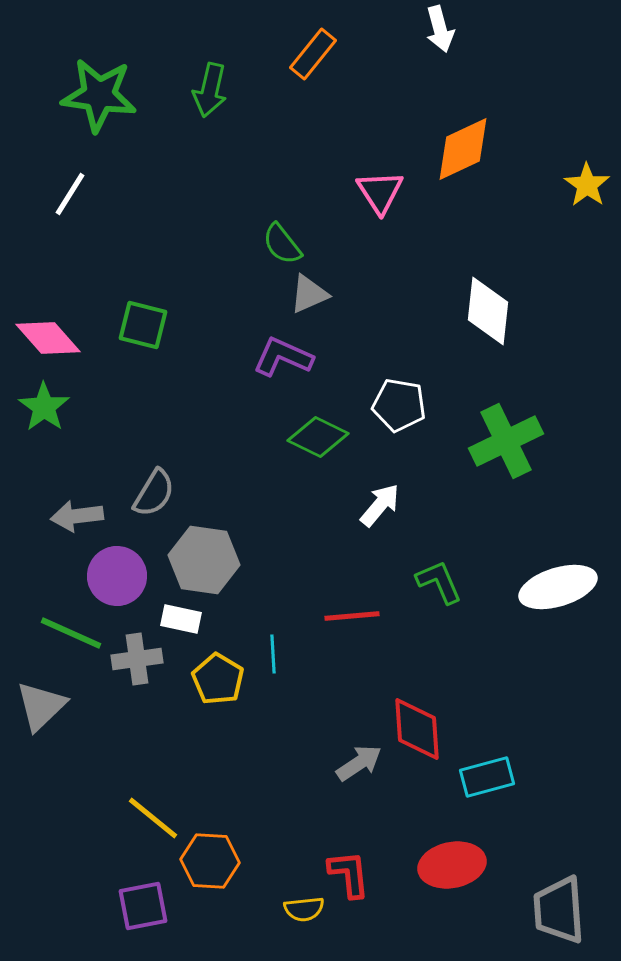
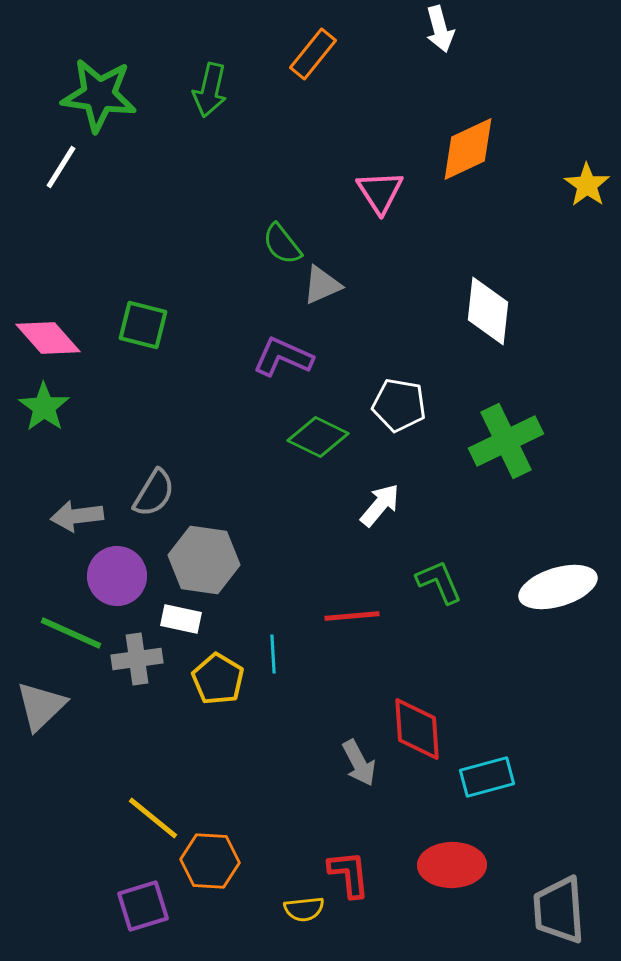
orange diamond at (463, 149): moved 5 px right
white line at (70, 194): moved 9 px left, 27 px up
gray triangle at (309, 294): moved 13 px right, 9 px up
gray arrow at (359, 763): rotated 96 degrees clockwise
red ellipse at (452, 865): rotated 10 degrees clockwise
purple square at (143, 906): rotated 6 degrees counterclockwise
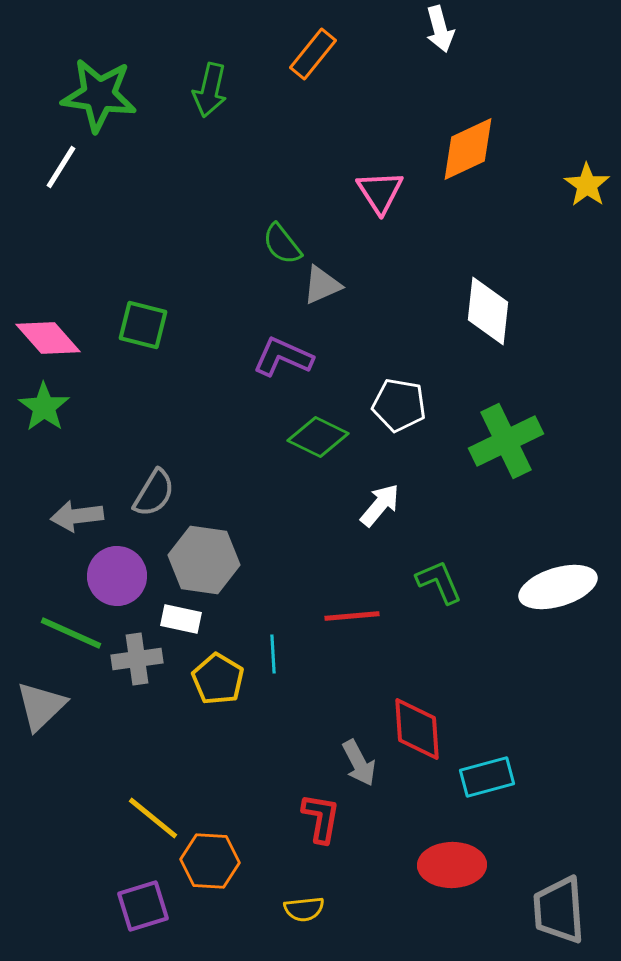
red L-shape at (349, 874): moved 28 px left, 56 px up; rotated 16 degrees clockwise
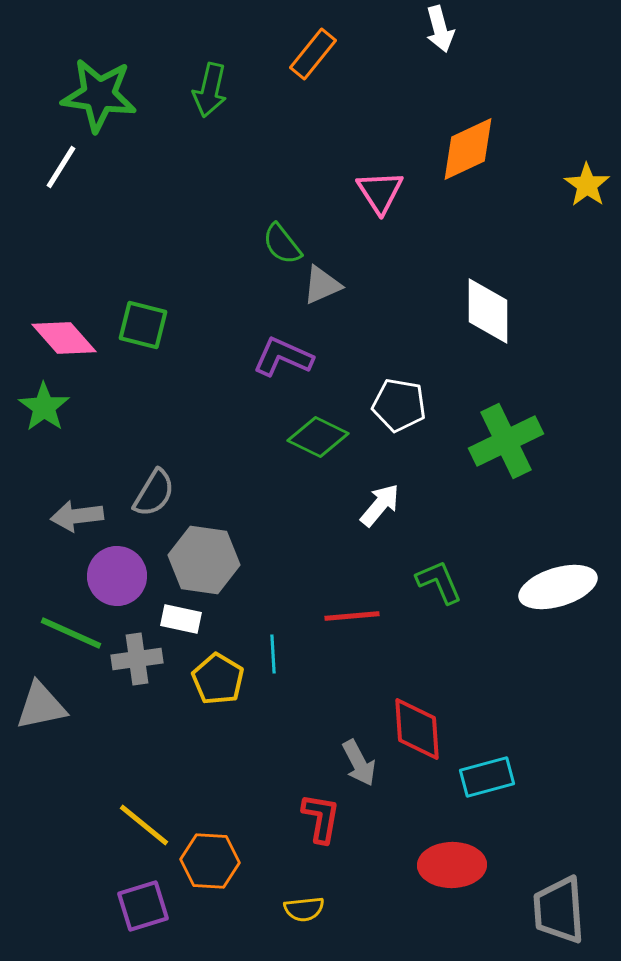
white diamond at (488, 311): rotated 6 degrees counterclockwise
pink diamond at (48, 338): moved 16 px right
gray triangle at (41, 706): rotated 32 degrees clockwise
yellow line at (153, 818): moved 9 px left, 7 px down
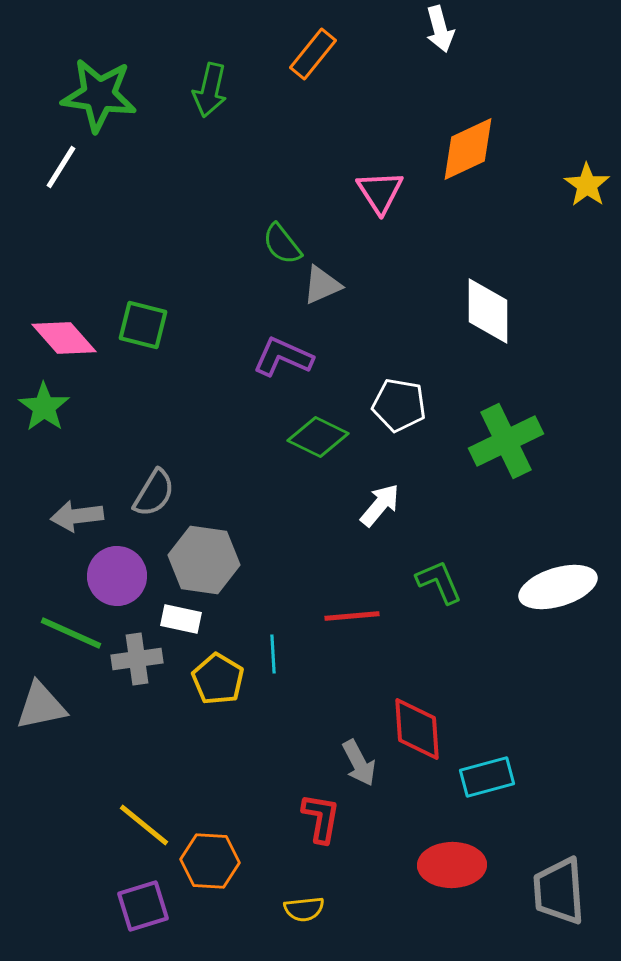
gray trapezoid at (559, 910): moved 19 px up
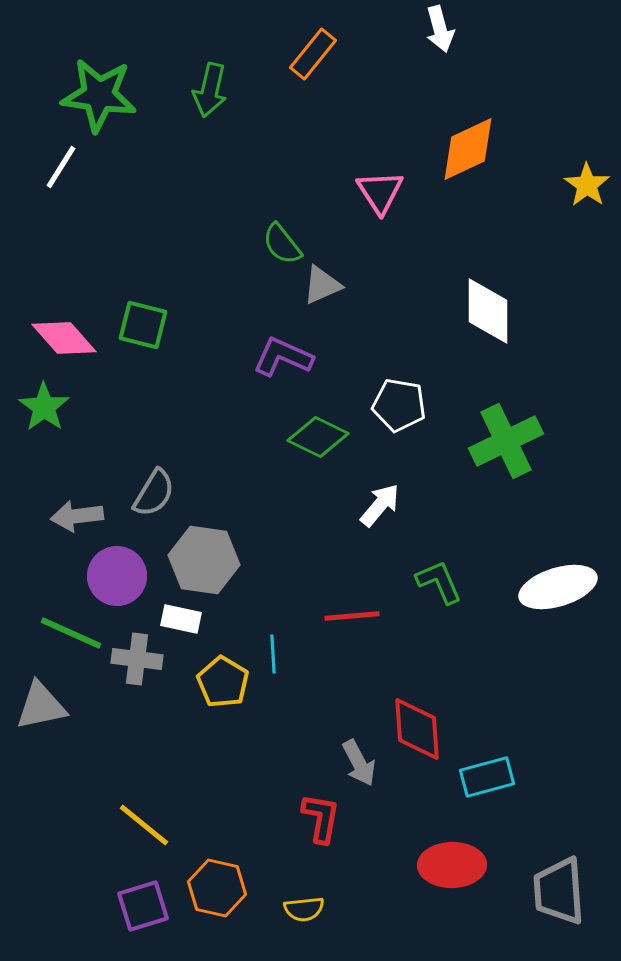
gray cross at (137, 659): rotated 15 degrees clockwise
yellow pentagon at (218, 679): moved 5 px right, 3 px down
orange hexagon at (210, 861): moved 7 px right, 27 px down; rotated 10 degrees clockwise
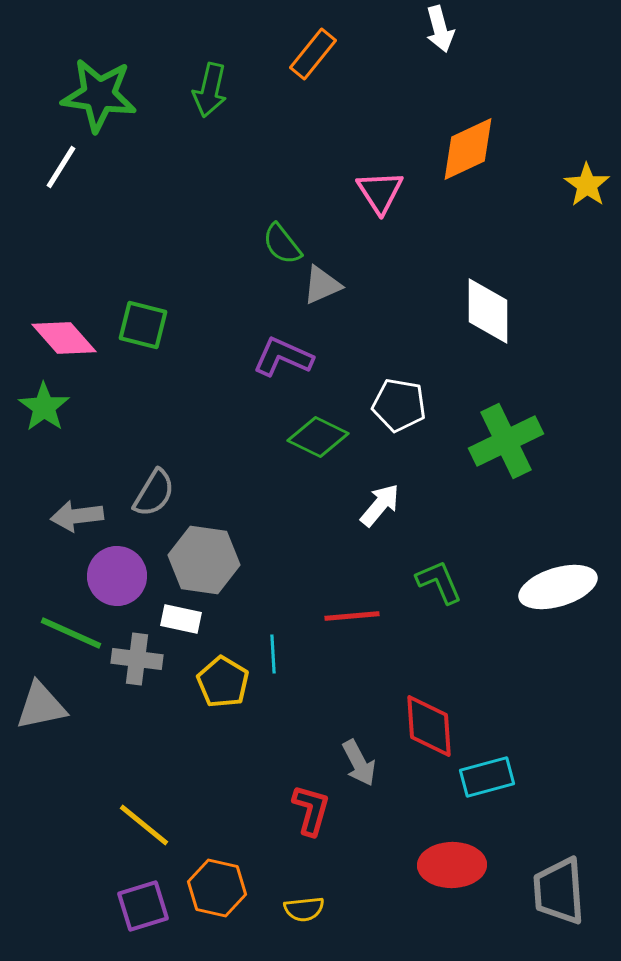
red diamond at (417, 729): moved 12 px right, 3 px up
red L-shape at (321, 818): moved 10 px left, 8 px up; rotated 6 degrees clockwise
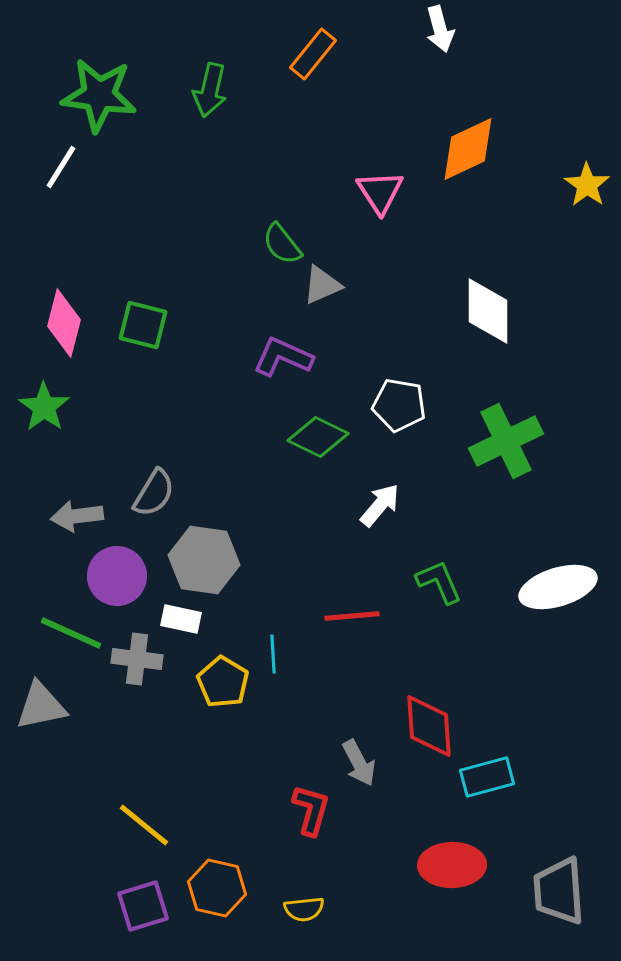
pink diamond at (64, 338): moved 15 px up; rotated 56 degrees clockwise
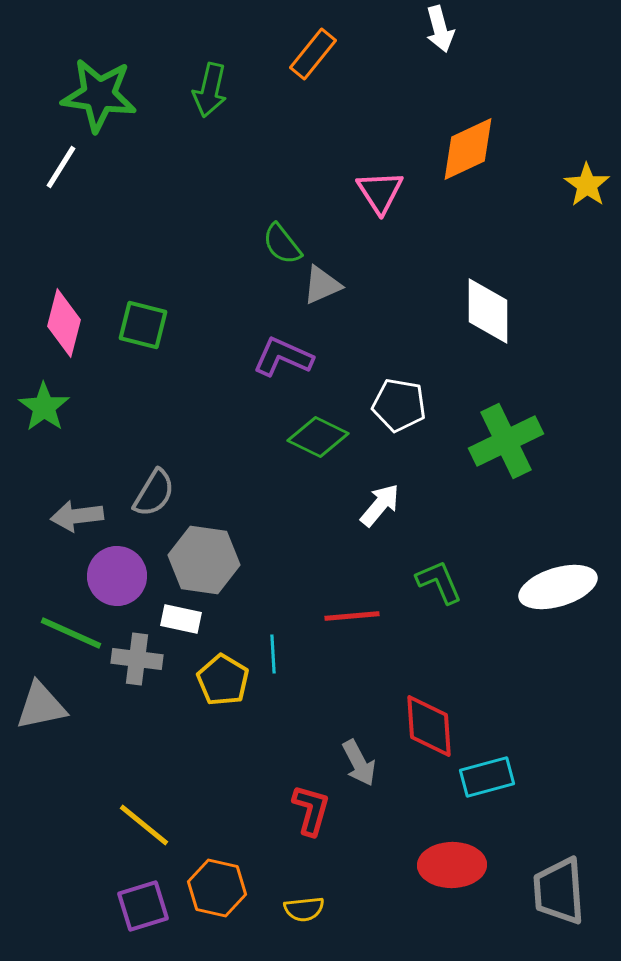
yellow pentagon at (223, 682): moved 2 px up
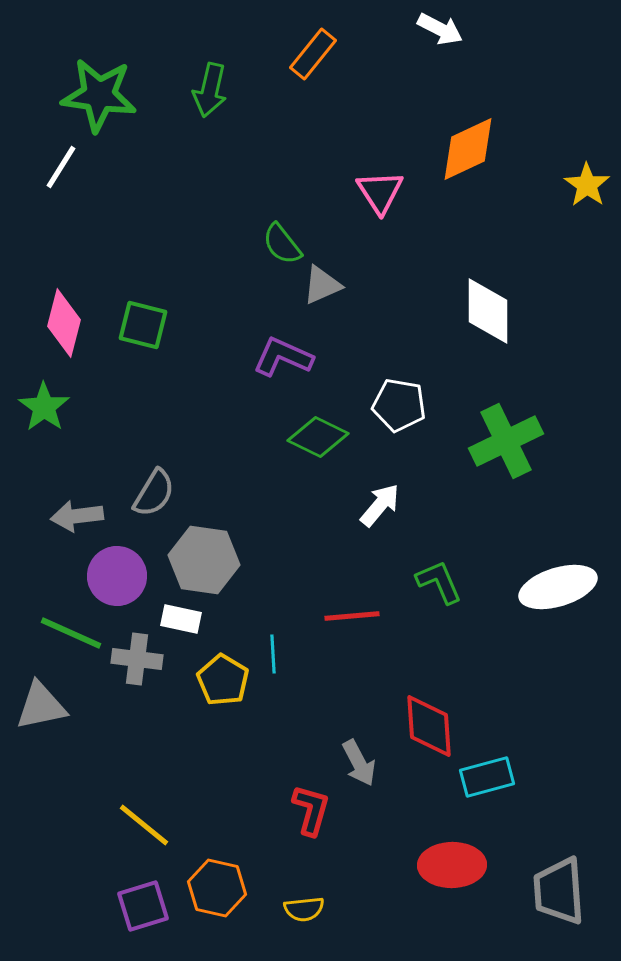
white arrow at (440, 29): rotated 48 degrees counterclockwise
